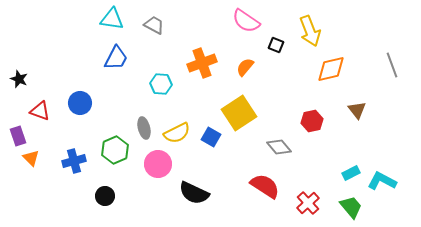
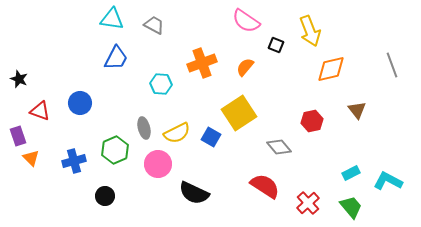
cyan L-shape: moved 6 px right
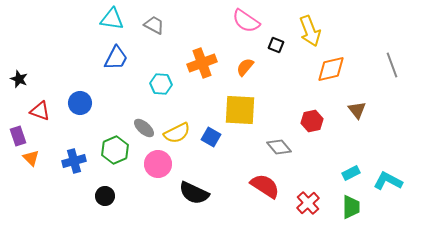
yellow square: moved 1 px right, 3 px up; rotated 36 degrees clockwise
gray ellipse: rotated 35 degrees counterclockwise
green trapezoid: rotated 40 degrees clockwise
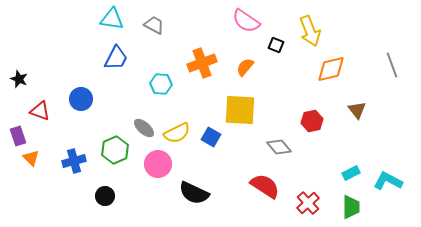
blue circle: moved 1 px right, 4 px up
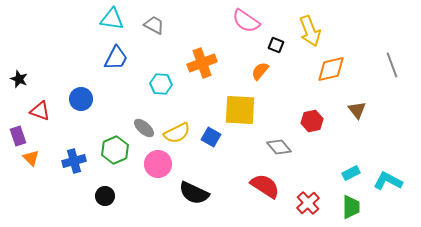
orange semicircle: moved 15 px right, 4 px down
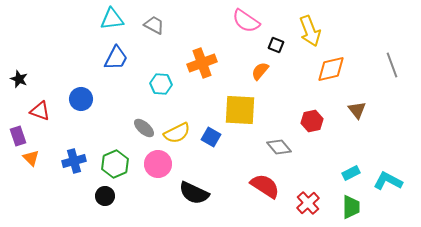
cyan triangle: rotated 15 degrees counterclockwise
green hexagon: moved 14 px down
